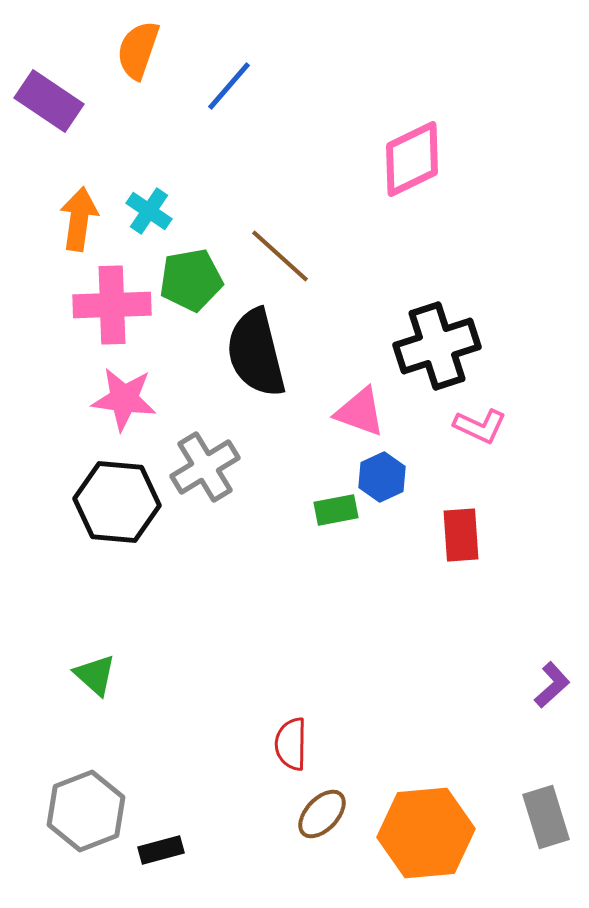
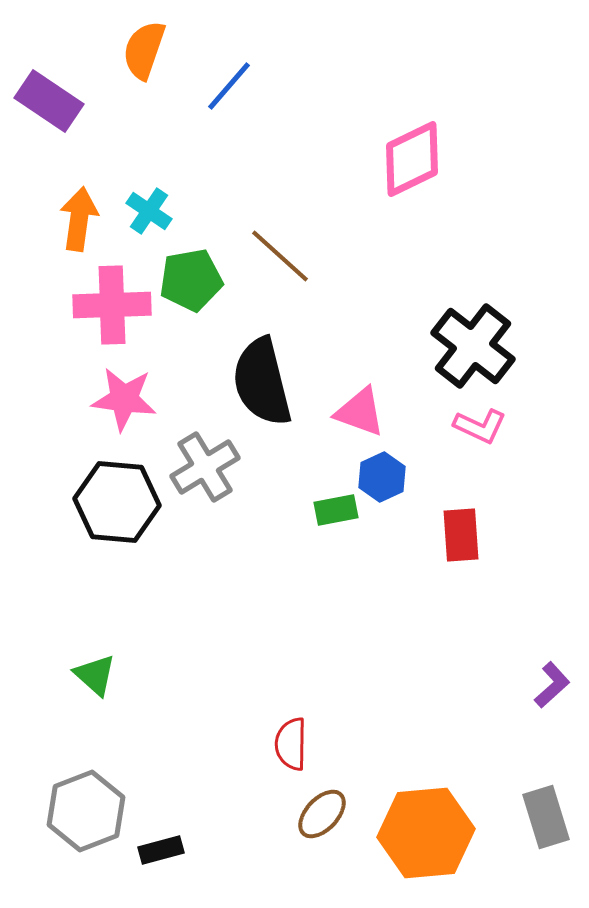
orange semicircle: moved 6 px right
black cross: moved 36 px right; rotated 34 degrees counterclockwise
black semicircle: moved 6 px right, 29 px down
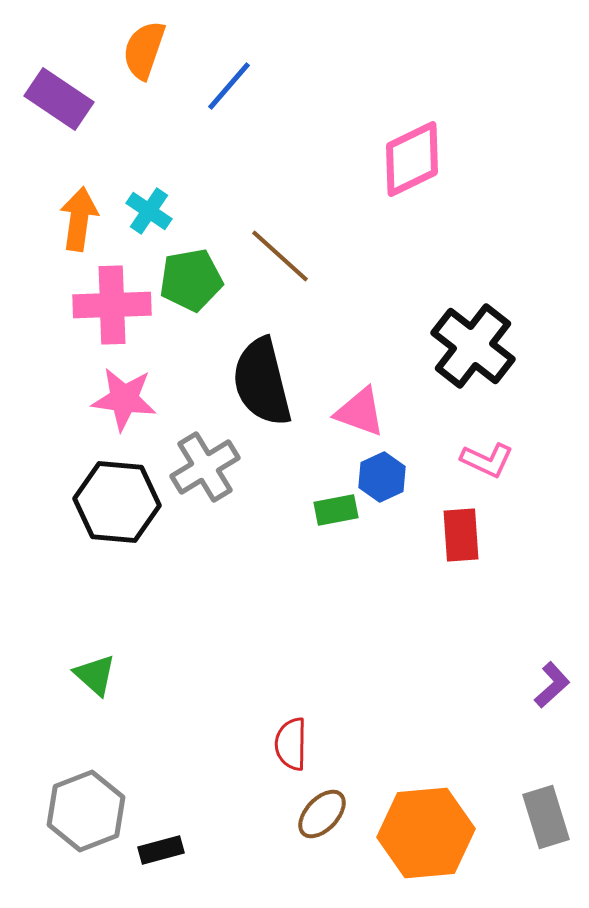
purple rectangle: moved 10 px right, 2 px up
pink L-shape: moved 7 px right, 34 px down
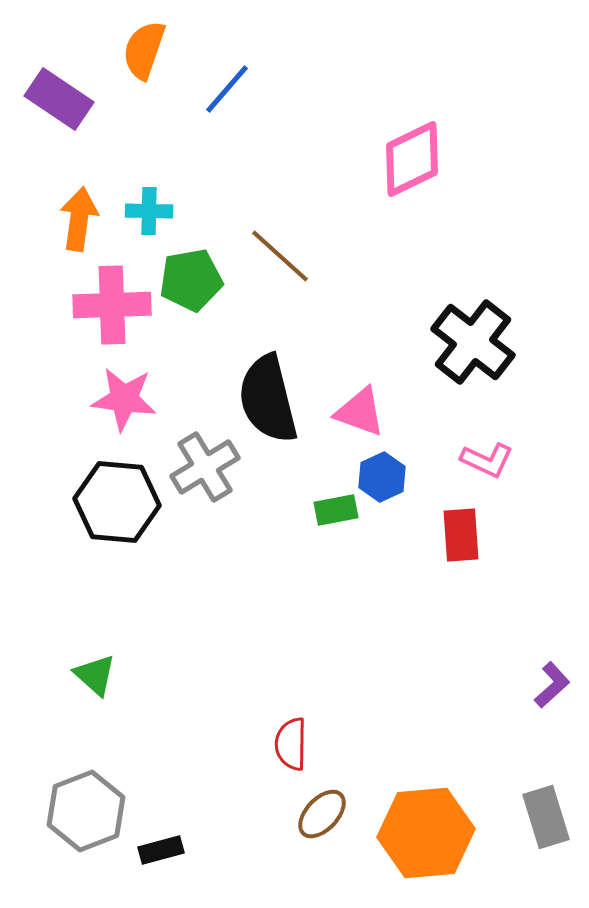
blue line: moved 2 px left, 3 px down
cyan cross: rotated 33 degrees counterclockwise
black cross: moved 4 px up
black semicircle: moved 6 px right, 17 px down
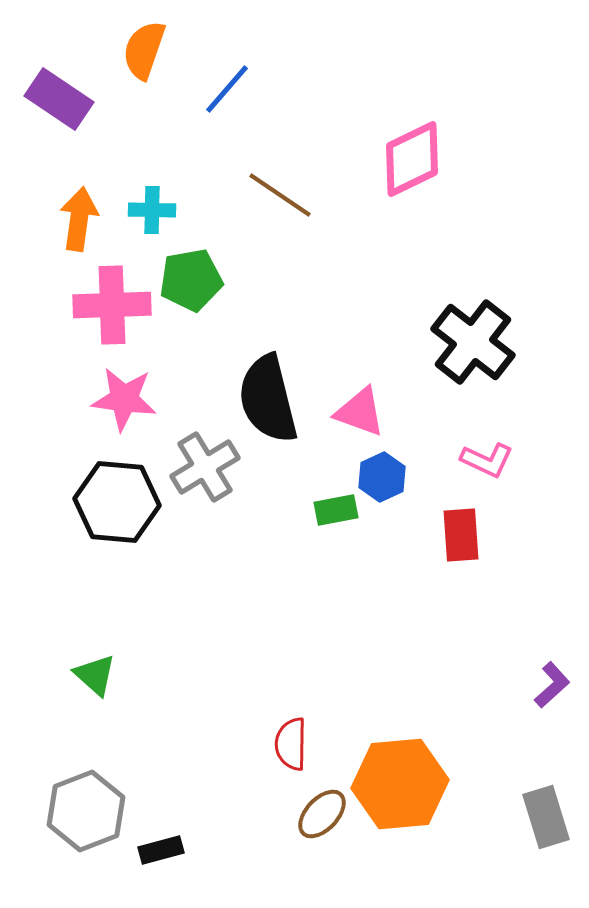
cyan cross: moved 3 px right, 1 px up
brown line: moved 61 px up; rotated 8 degrees counterclockwise
orange hexagon: moved 26 px left, 49 px up
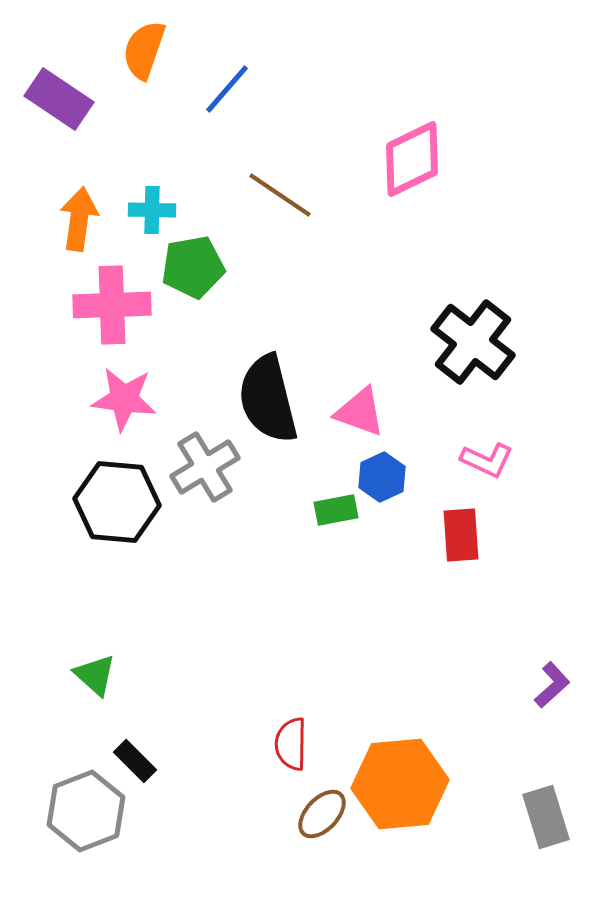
green pentagon: moved 2 px right, 13 px up
black rectangle: moved 26 px left, 89 px up; rotated 60 degrees clockwise
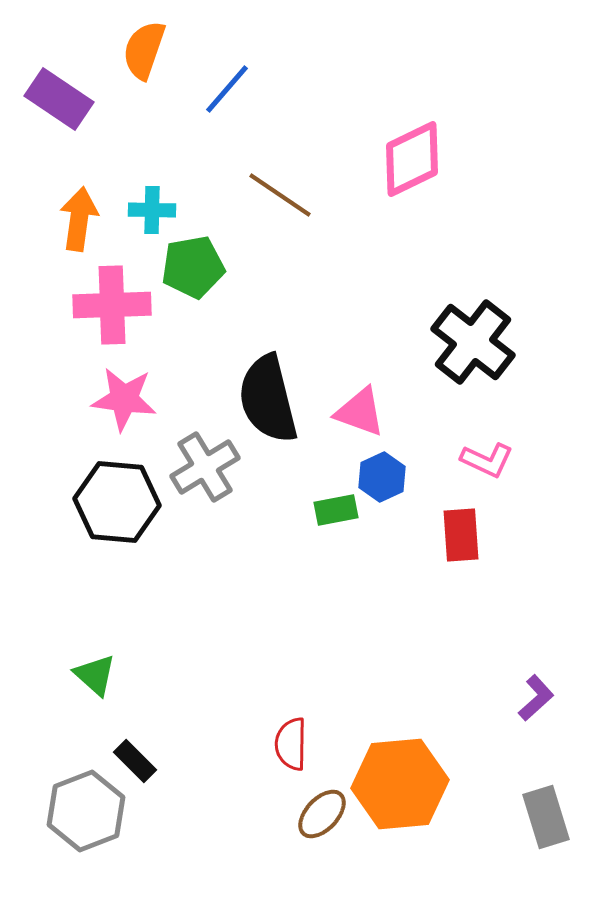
purple L-shape: moved 16 px left, 13 px down
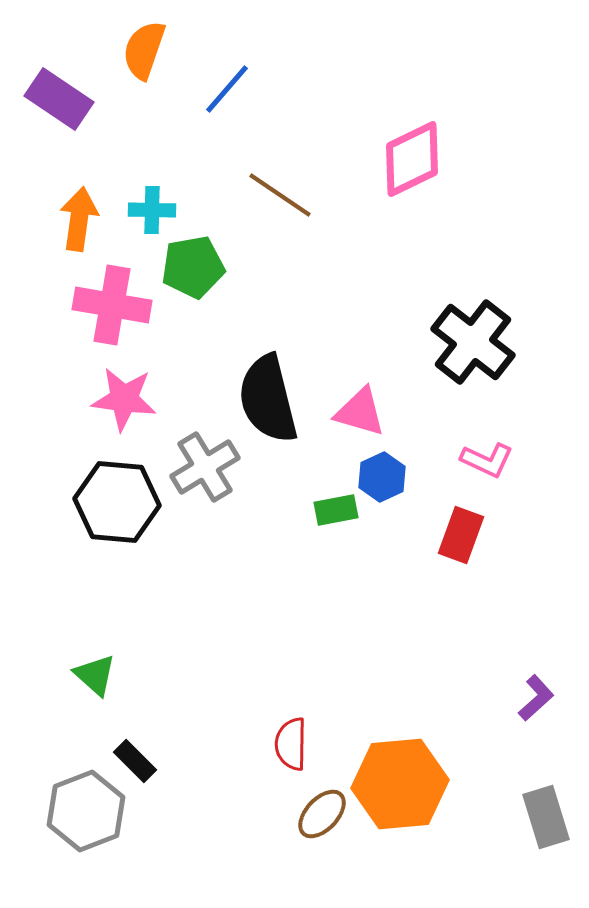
pink cross: rotated 12 degrees clockwise
pink triangle: rotated 4 degrees counterclockwise
red rectangle: rotated 24 degrees clockwise
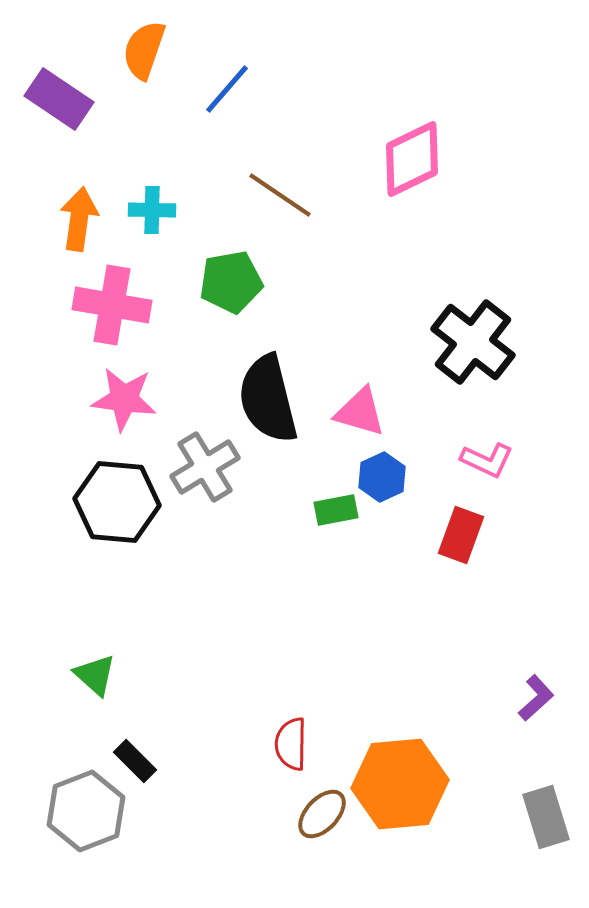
green pentagon: moved 38 px right, 15 px down
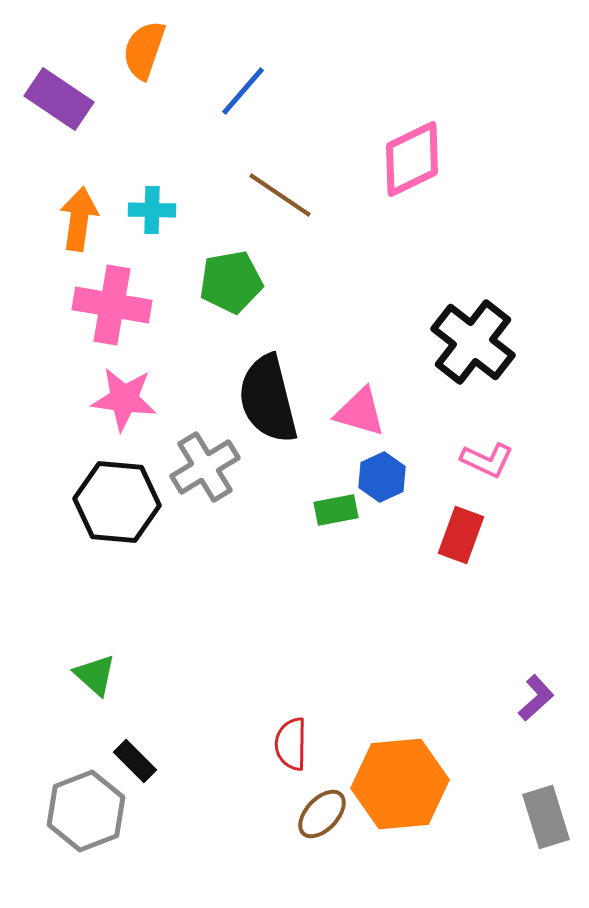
blue line: moved 16 px right, 2 px down
